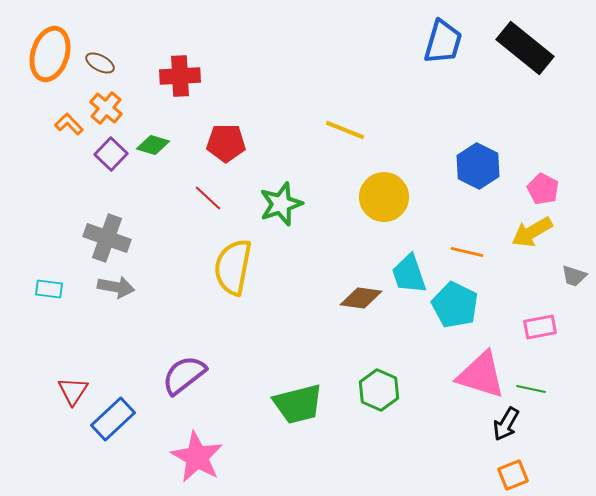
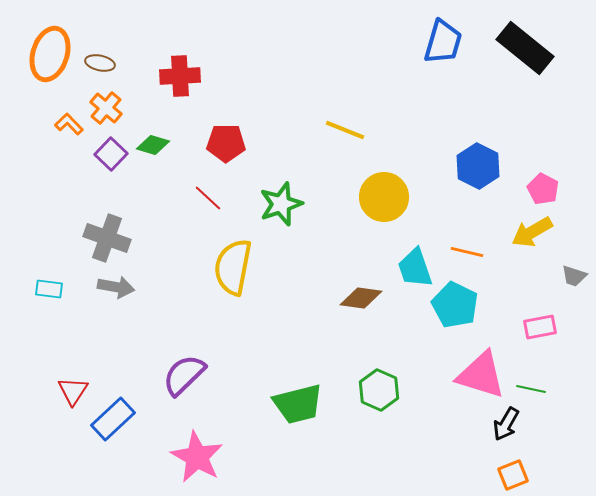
brown ellipse: rotated 16 degrees counterclockwise
cyan trapezoid: moved 6 px right, 6 px up
purple semicircle: rotated 6 degrees counterclockwise
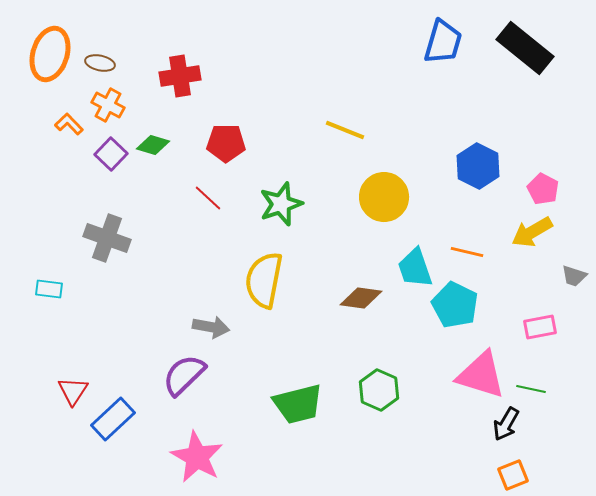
red cross: rotated 6 degrees counterclockwise
orange cross: moved 2 px right, 3 px up; rotated 12 degrees counterclockwise
yellow semicircle: moved 31 px right, 13 px down
gray arrow: moved 95 px right, 40 px down
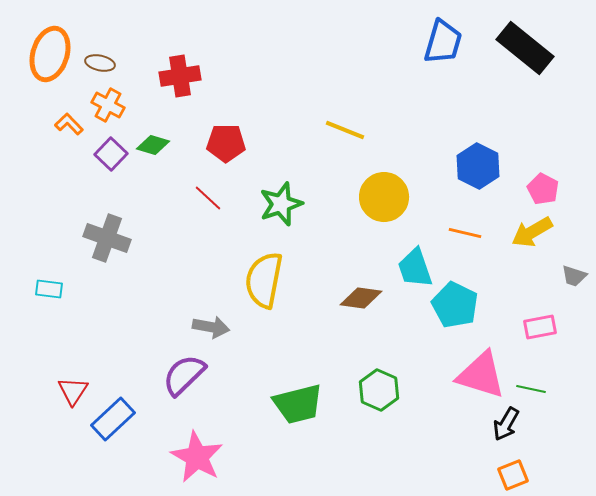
orange line: moved 2 px left, 19 px up
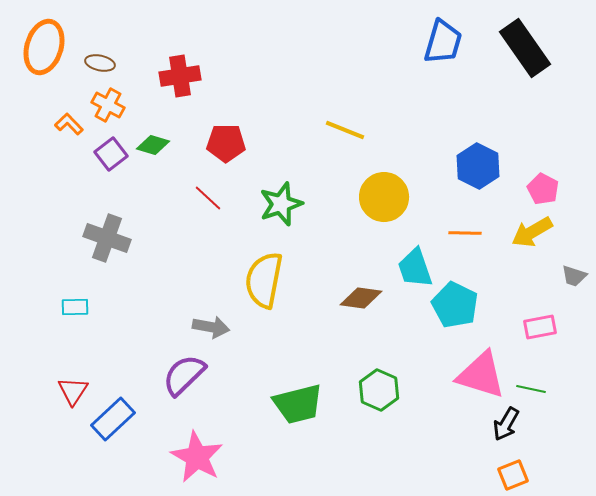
black rectangle: rotated 16 degrees clockwise
orange ellipse: moved 6 px left, 7 px up
purple square: rotated 8 degrees clockwise
orange line: rotated 12 degrees counterclockwise
cyan rectangle: moved 26 px right, 18 px down; rotated 8 degrees counterclockwise
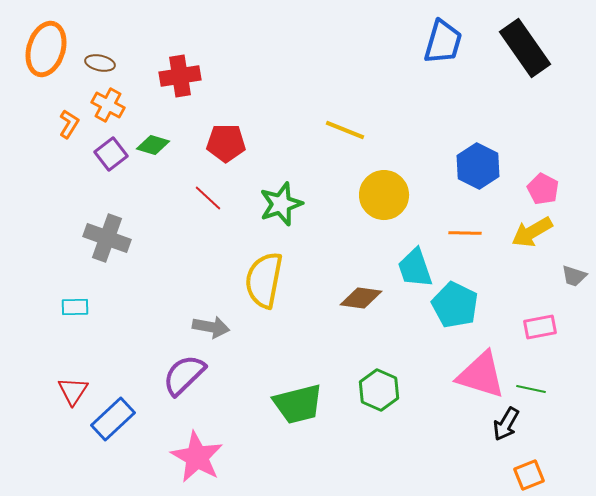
orange ellipse: moved 2 px right, 2 px down
orange L-shape: rotated 76 degrees clockwise
yellow circle: moved 2 px up
orange square: moved 16 px right
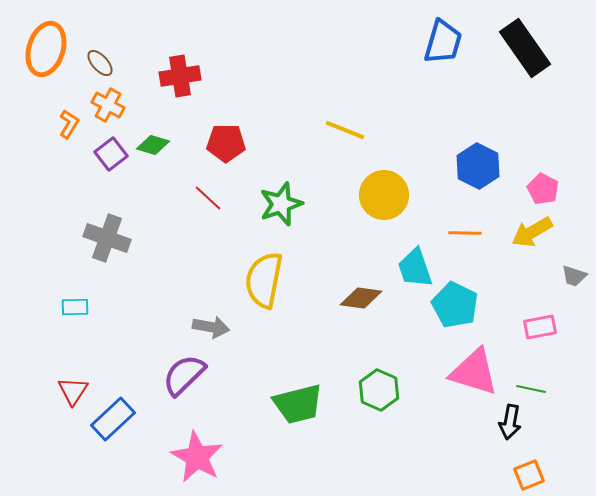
brown ellipse: rotated 36 degrees clockwise
pink triangle: moved 7 px left, 3 px up
black arrow: moved 4 px right, 2 px up; rotated 20 degrees counterclockwise
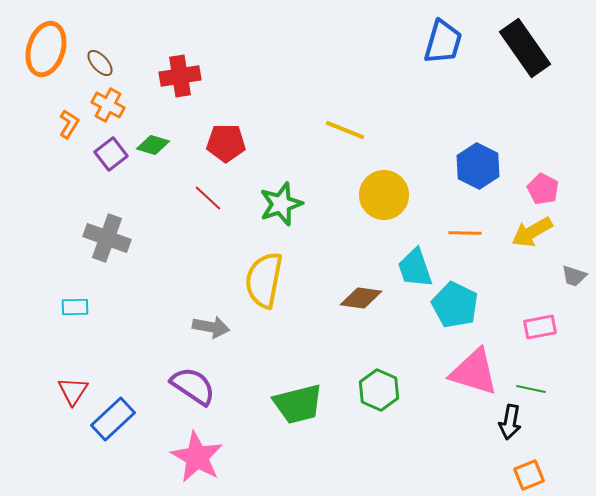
purple semicircle: moved 9 px right, 11 px down; rotated 78 degrees clockwise
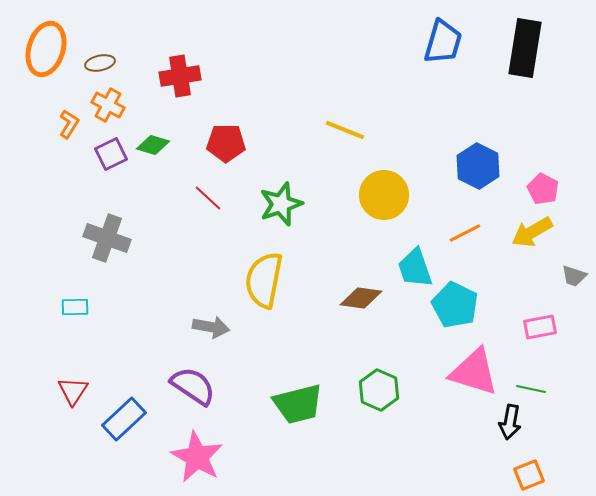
black rectangle: rotated 44 degrees clockwise
brown ellipse: rotated 60 degrees counterclockwise
purple square: rotated 12 degrees clockwise
orange line: rotated 28 degrees counterclockwise
blue rectangle: moved 11 px right
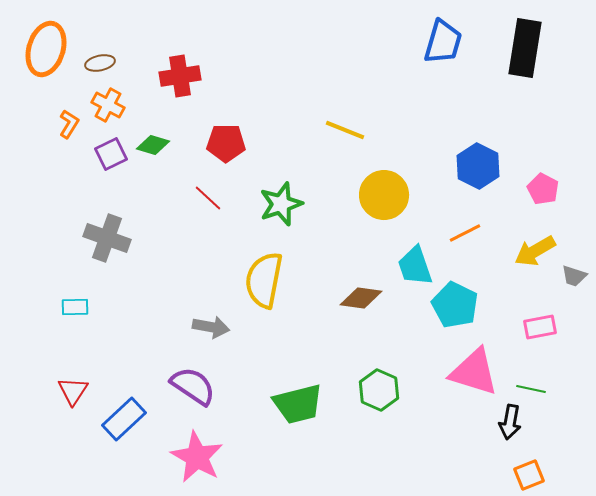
yellow arrow: moved 3 px right, 19 px down
cyan trapezoid: moved 2 px up
